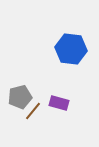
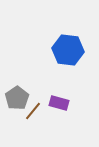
blue hexagon: moved 3 px left, 1 px down
gray pentagon: moved 3 px left, 1 px down; rotated 20 degrees counterclockwise
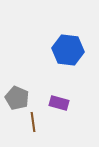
gray pentagon: rotated 15 degrees counterclockwise
brown line: moved 11 px down; rotated 48 degrees counterclockwise
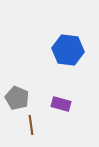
purple rectangle: moved 2 px right, 1 px down
brown line: moved 2 px left, 3 px down
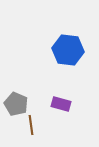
gray pentagon: moved 1 px left, 6 px down
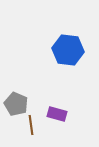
purple rectangle: moved 4 px left, 10 px down
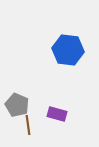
gray pentagon: moved 1 px right, 1 px down
brown line: moved 3 px left
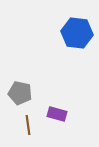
blue hexagon: moved 9 px right, 17 px up
gray pentagon: moved 3 px right, 12 px up; rotated 10 degrees counterclockwise
